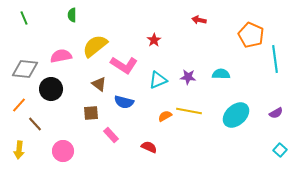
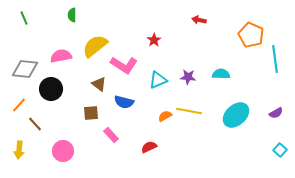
red semicircle: rotated 49 degrees counterclockwise
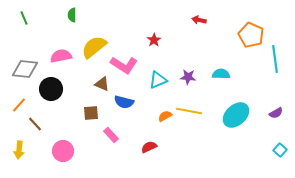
yellow semicircle: moved 1 px left, 1 px down
brown triangle: moved 3 px right; rotated 14 degrees counterclockwise
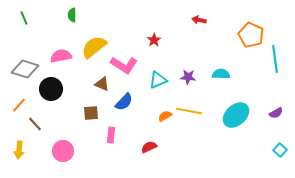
gray diamond: rotated 12 degrees clockwise
blue semicircle: rotated 60 degrees counterclockwise
pink rectangle: rotated 49 degrees clockwise
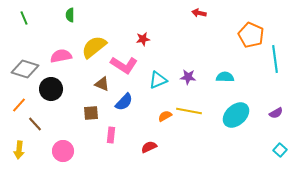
green semicircle: moved 2 px left
red arrow: moved 7 px up
red star: moved 11 px left, 1 px up; rotated 24 degrees clockwise
cyan semicircle: moved 4 px right, 3 px down
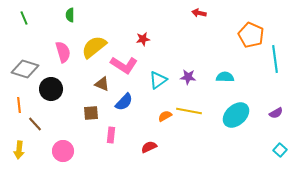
pink semicircle: moved 2 px right, 4 px up; rotated 85 degrees clockwise
cyan triangle: rotated 12 degrees counterclockwise
orange line: rotated 49 degrees counterclockwise
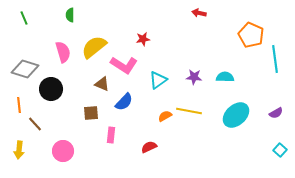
purple star: moved 6 px right
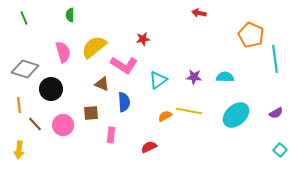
blue semicircle: rotated 48 degrees counterclockwise
pink circle: moved 26 px up
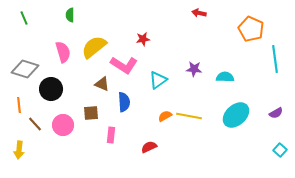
orange pentagon: moved 6 px up
purple star: moved 8 px up
yellow line: moved 5 px down
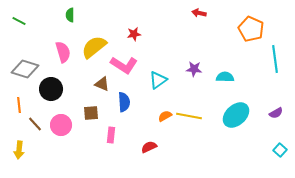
green line: moved 5 px left, 3 px down; rotated 40 degrees counterclockwise
red star: moved 9 px left, 5 px up
pink circle: moved 2 px left
